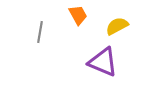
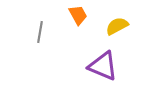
purple triangle: moved 4 px down
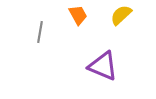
yellow semicircle: moved 4 px right, 11 px up; rotated 15 degrees counterclockwise
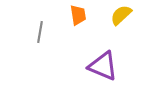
orange trapezoid: rotated 20 degrees clockwise
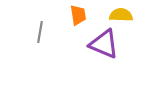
yellow semicircle: rotated 45 degrees clockwise
purple triangle: moved 1 px right, 22 px up
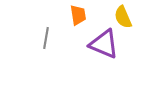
yellow semicircle: moved 2 px right, 2 px down; rotated 115 degrees counterclockwise
gray line: moved 6 px right, 6 px down
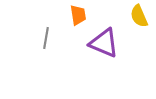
yellow semicircle: moved 16 px right, 1 px up
purple triangle: moved 1 px up
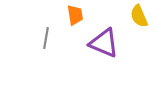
orange trapezoid: moved 3 px left
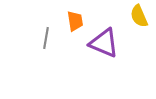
orange trapezoid: moved 6 px down
